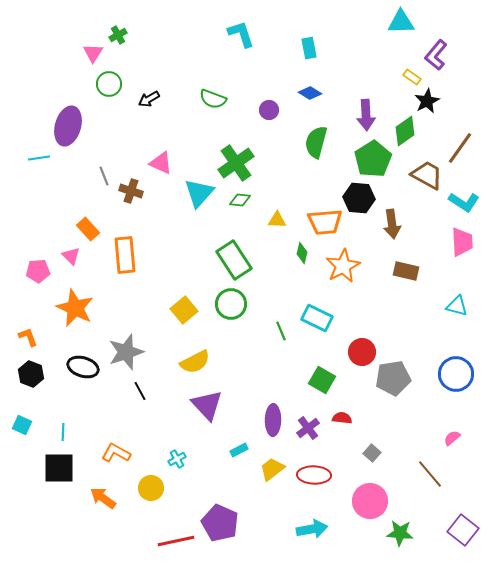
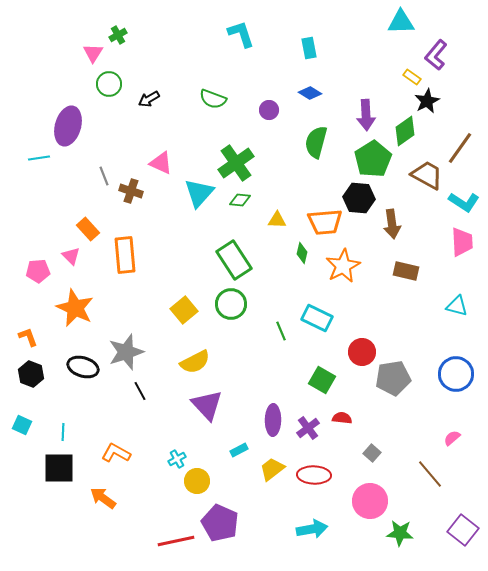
yellow circle at (151, 488): moved 46 px right, 7 px up
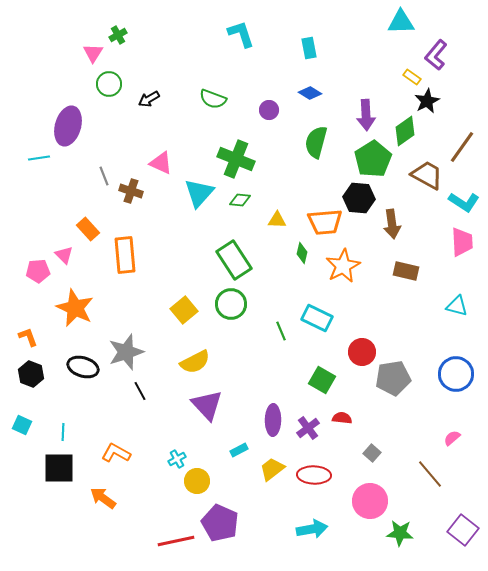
brown line at (460, 148): moved 2 px right, 1 px up
green cross at (236, 163): moved 4 px up; rotated 33 degrees counterclockwise
pink triangle at (71, 256): moved 7 px left, 1 px up
